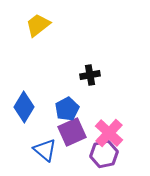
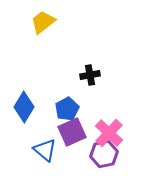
yellow trapezoid: moved 5 px right, 3 px up
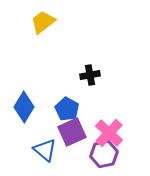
blue pentagon: rotated 15 degrees counterclockwise
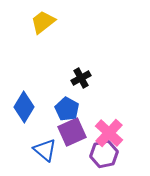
black cross: moved 9 px left, 3 px down; rotated 18 degrees counterclockwise
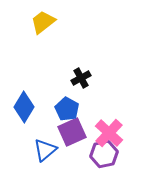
blue triangle: rotated 40 degrees clockwise
